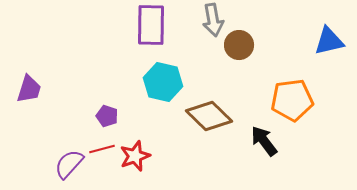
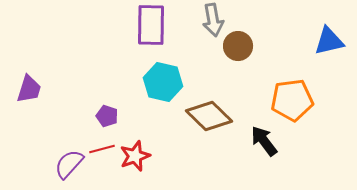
brown circle: moved 1 px left, 1 px down
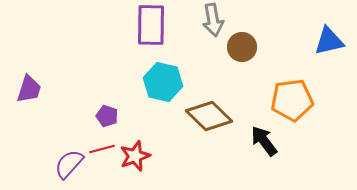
brown circle: moved 4 px right, 1 px down
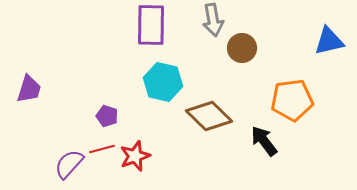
brown circle: moved 1 px down
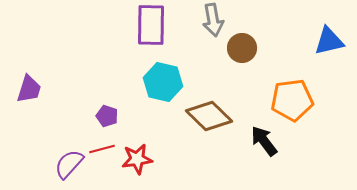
red star: moved 2 px right, 3 px down; rotated 12 degrees clockwise
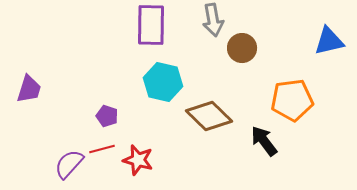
red star: moved 1 px right, 1 px down; rotated 24 degrees clockwise
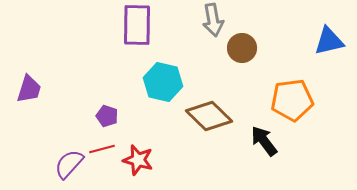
purple rectangle: moved 14 px left
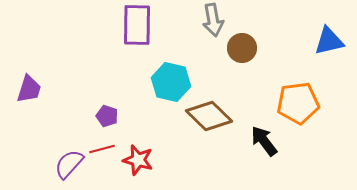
cyan hexagon: moved 8 px right
orange pentagon: moved 6 px right, 3 px down
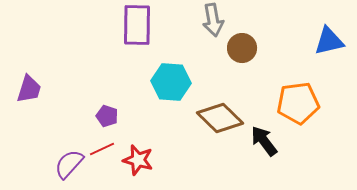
cyan hexagon: rotated 9 degrees counterclockwise
brown diamond: moved 11 px right, 2 px down
red line: rotated 10 degrees counterclockwise
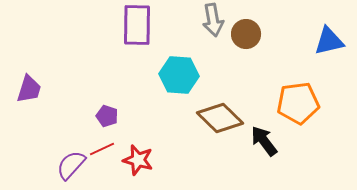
brown circle: moved 4 px right, 14 px up
cyan hexagon: moved 8 px right, 7 px up
purple semicircle: moved 2 px right, 1 px down
